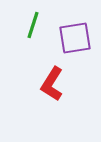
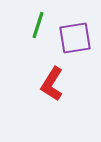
green line: moved 5 px right
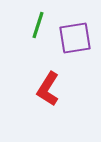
red L-shape: moved 4 px left, 5 px down
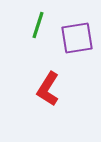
purple square: moved 2 px right
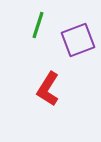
purple square: moved 1 px right, 2 px down; rotated 12 degrees counterclockwise
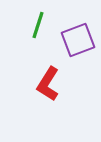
red L-shape: moved 5 px up
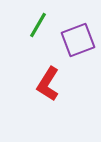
green line: rotated 12 degrees clockwise
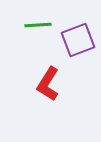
green line: rotated 56 degrees clockwise
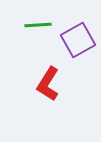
purple square: rotated 8 degrees counterclockwise
